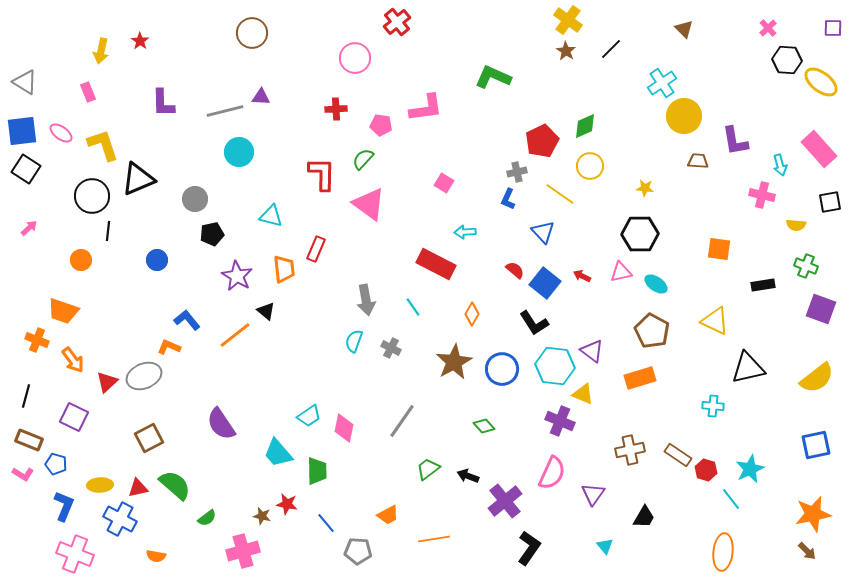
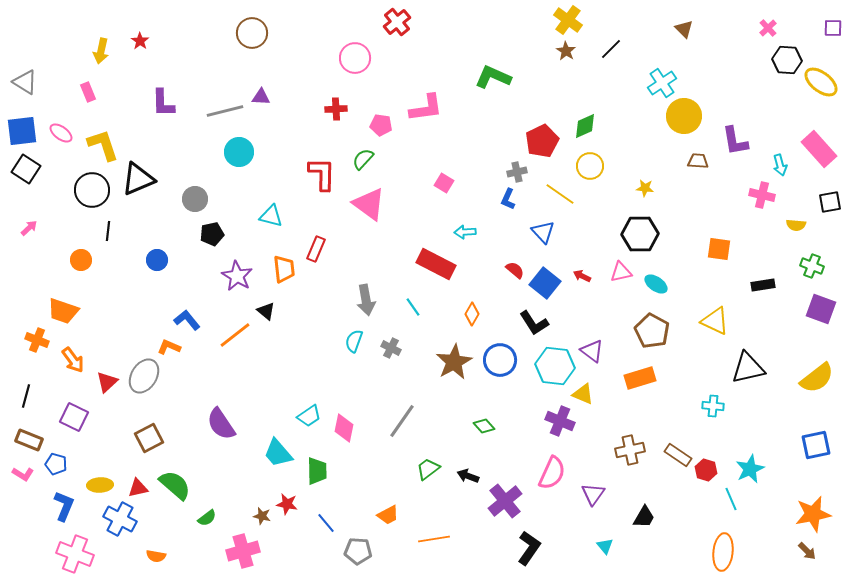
black circle at (92, 196): moved 6 px up
green cross at (806, 266): moved 6 px right
blue circle at (502, 369): moved 2 px left, 9 px up
gray ellipse at (144, 376): rotated 36 degrees counterclockwise
cyan line at (731, 499): rotated 15 degrees clockwise
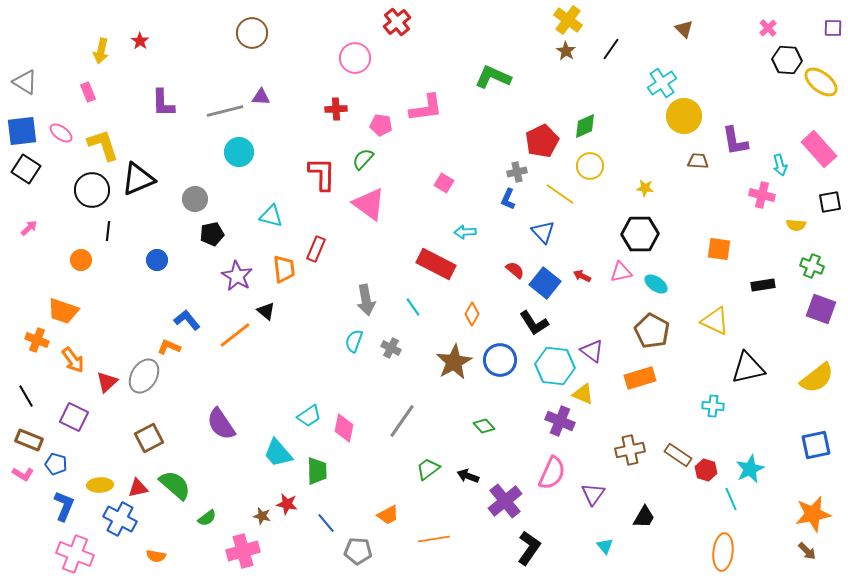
black line at (611, 49): rotated 10 degrees counterclockwise
black line at (26, 396): rotated 45 degrees counterclockwise
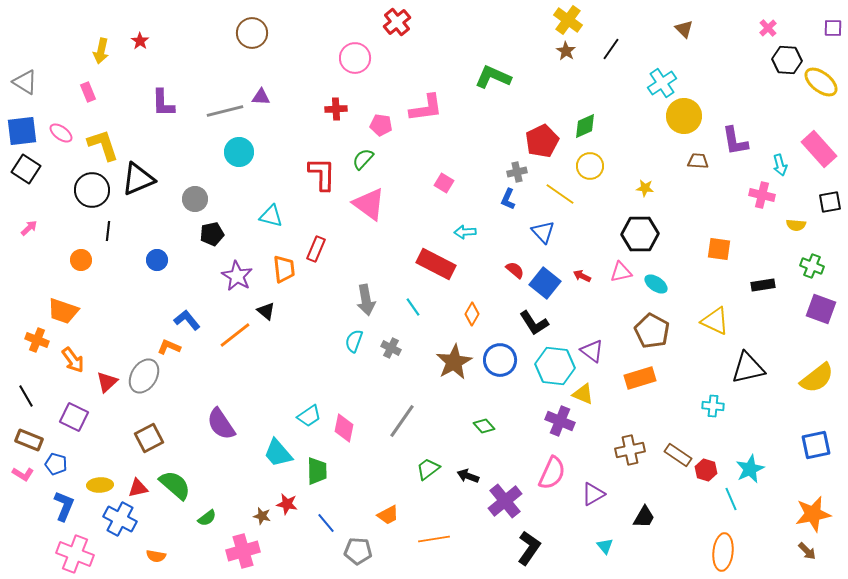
purple triangle at (593, 494): rotated 25 degrees clockwise
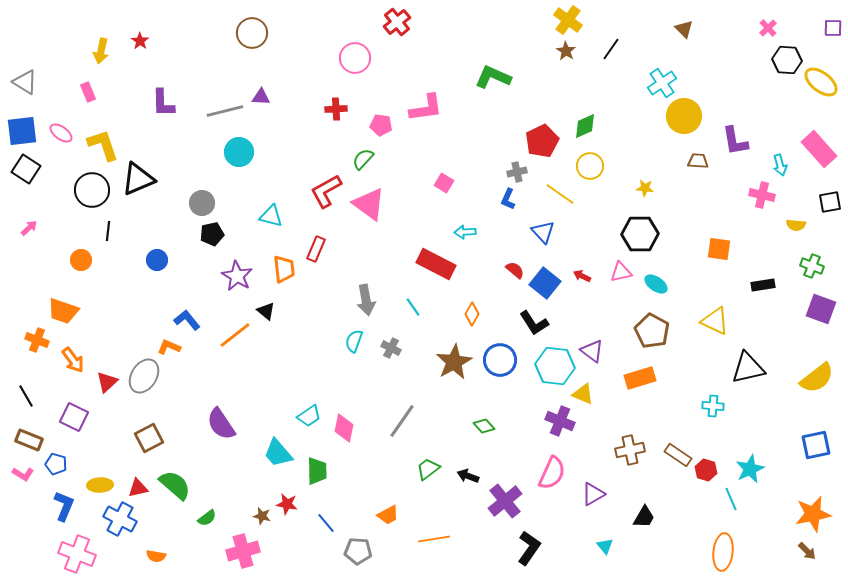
red L-shape at (322, 174): moved 4 px right, 17 px down; rotated 120 degrees counterclockwise
gray circle at (195, 199): moved 7 px right, 4 px down
pink cross at (75, 554): moved 2 px right
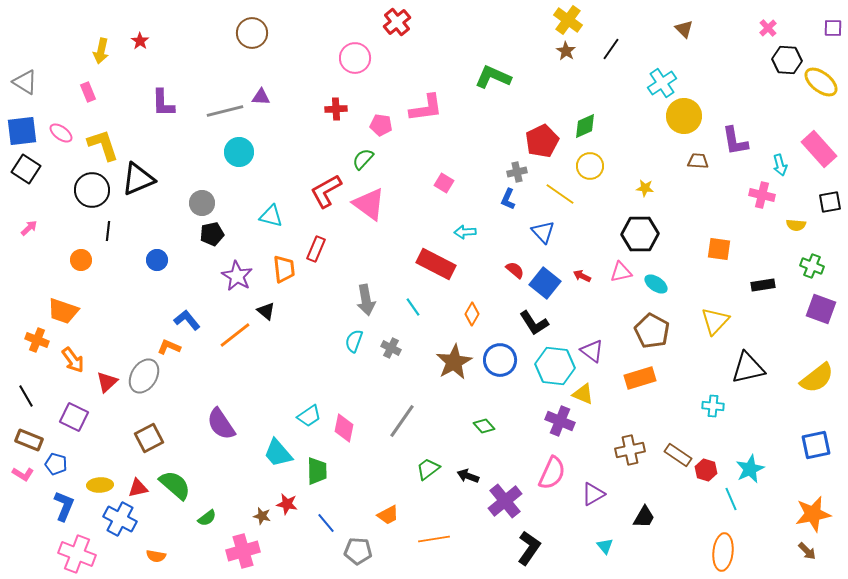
yellow triangle at (715, 321): rotated 48 degrees clockwise
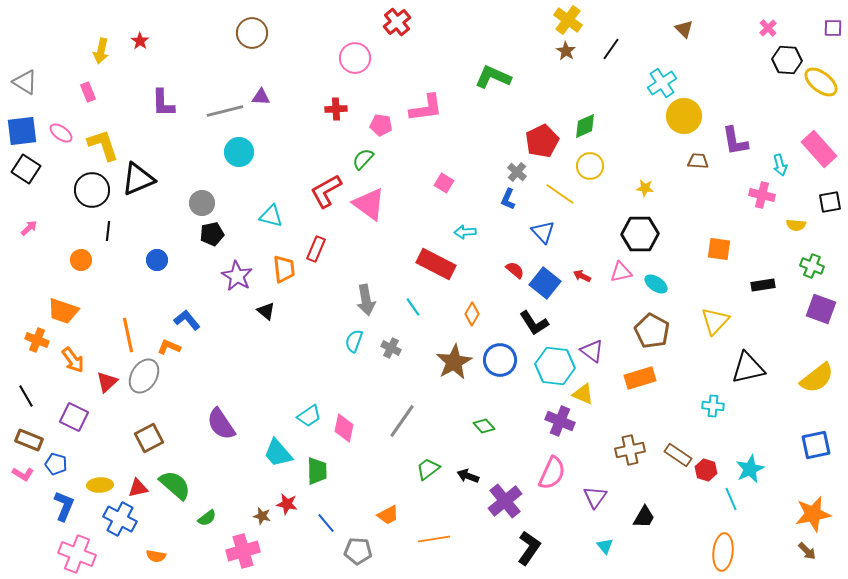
gray cross at (517, 172): rotated 36 degrees counterclockwise
orange line at (235, 335): moved 107 px left; rotated 64 degrees counterclockwise
purple triangle at (593, 494): moved 2 px right, 3 px down; rotated 25 degrees counterclockwise
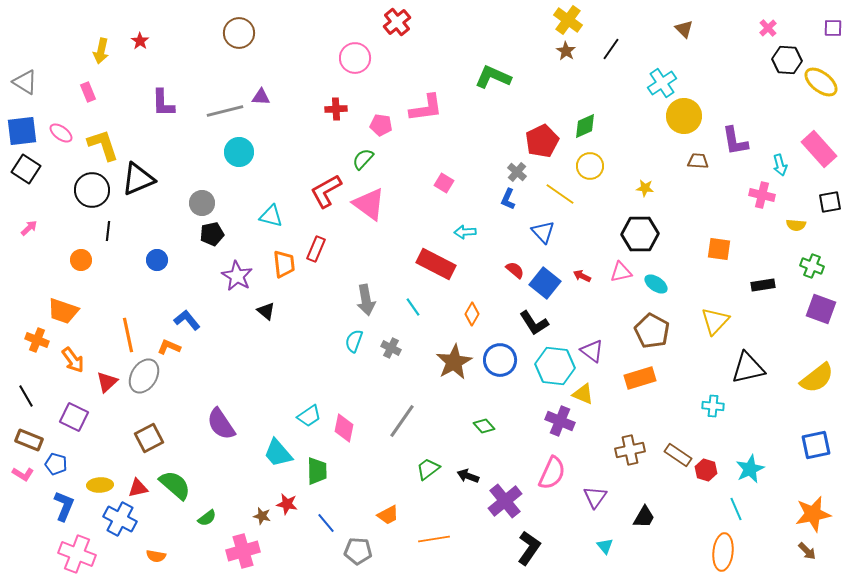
brown circle at (252, 33): moved 13 px left
orange trapezoid at (284, 269): moved 5 px up
cyan line at (731, 499): moved 5 px right, 10 px down
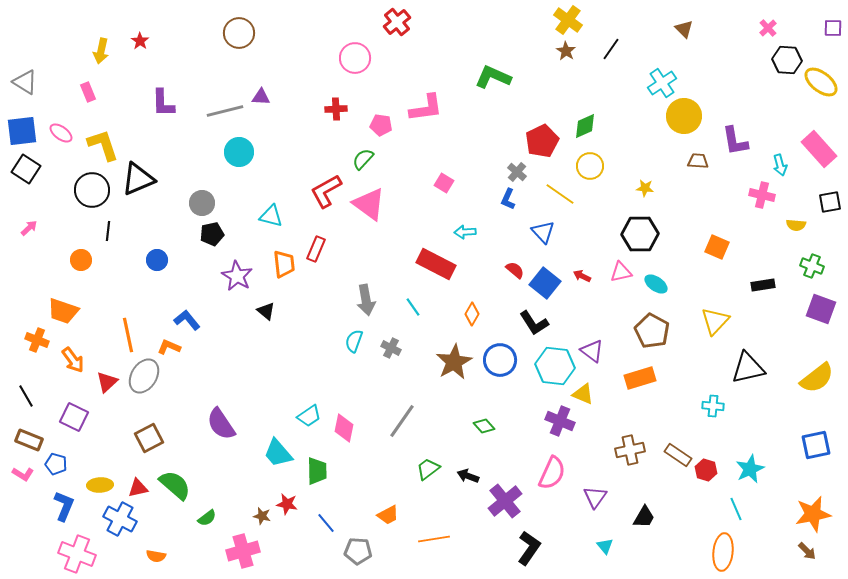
orange square at (719, 249): moved 2 px left, 2 px up; rotated 15 degrees clockwise
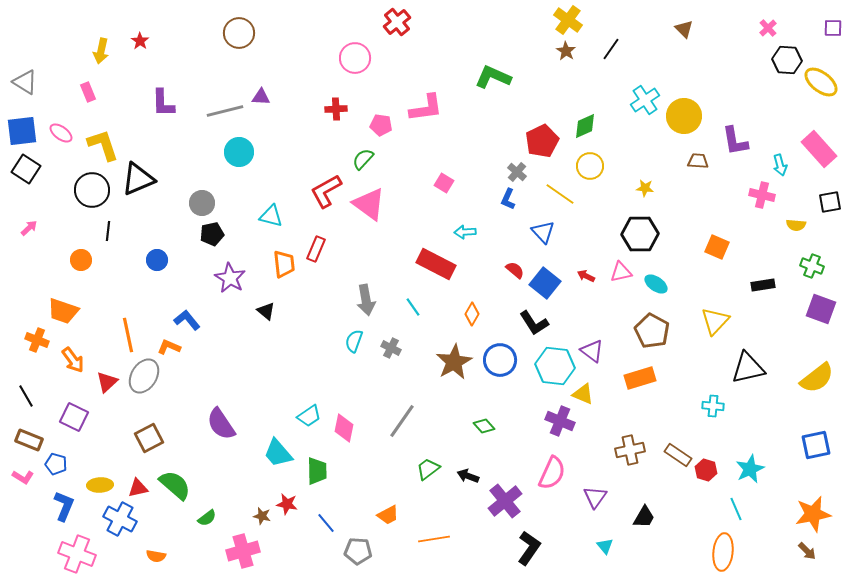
cyan cross at (662, 83): moved 17 px left, 17 px down
purple star at (237, 276): moved 7 px left, 2 px down
red arrow at (582, 276): moved 4 px right
pink L-shape at (23, 474): moved 3 px down
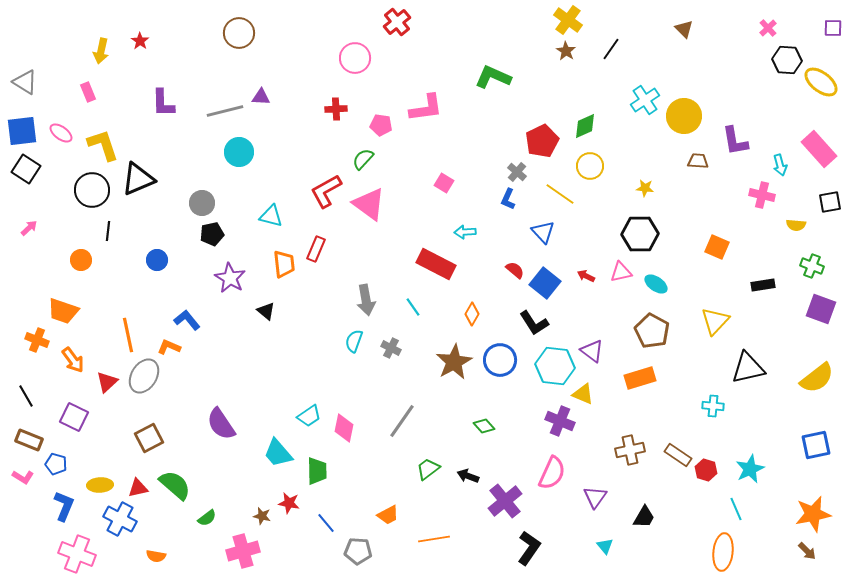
red star at (287, 504): moved 2 px right, 1 px up
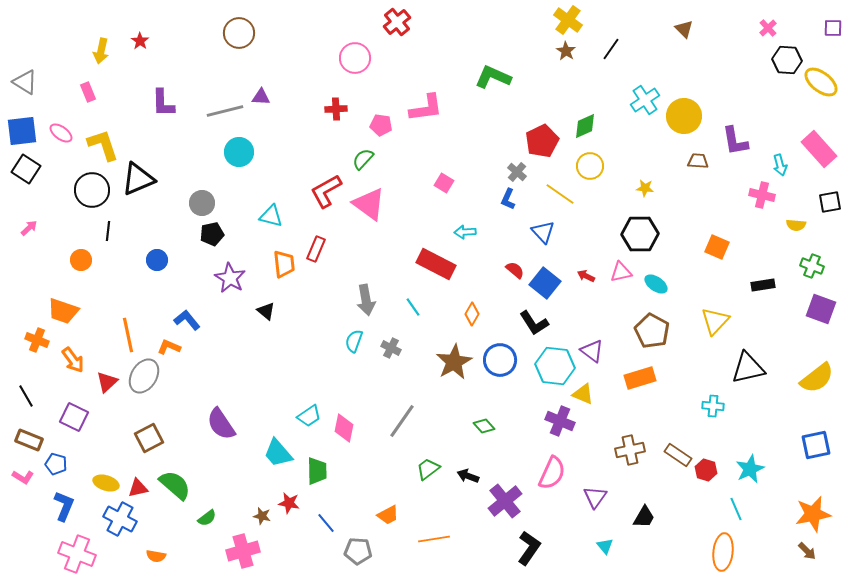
yellow ellipse at (100, 485): moved 6 px right, 2 px up; rotated 20 degrees clockwise
